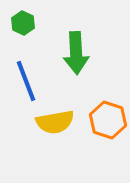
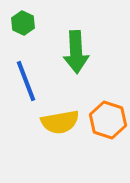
green arrow: moved 1 px up
yellow semicircle: moved 5 px right
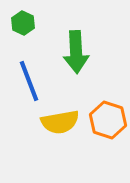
blue line: moved 3 px right
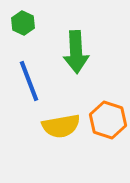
yellow semicircle: moved 1 px right, 4 px down
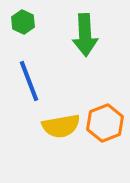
green hexagon: moved 1 px up
green arrow: moved 9 px right, 17 px up
orange hexagon: moved 3 px left, 3 px down; rotated 21 degrees clockwise
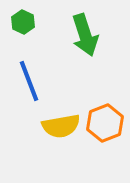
green arrow: rotated 15 degrees counterclockwise
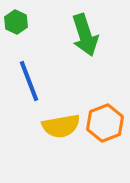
green hexagon: moved 7 px left
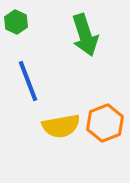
blue line: moved 1 px left
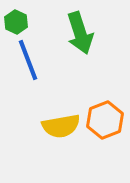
green arrow: moved 5 px left, 2 px up
blue line: moved 21 px up
orange hexagon: moved 3 px up
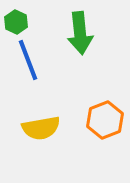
green arrow: rotated 12 degrees clockwise
yellow semicircle: moved 20 px left, 2 px down
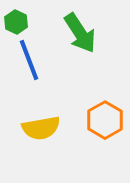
green arrow: rotated 27 degrees counterclockwise
blue line: moved 1 px right
orange hexagon: rotated 9 degrees counterclockwise
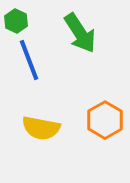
green hexagon: moved 1 px up
yellow semicircle: rotated 21 degrees clockwise
